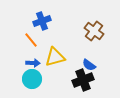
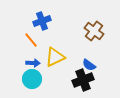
yellow triangle: rotated 10 degrees counterclockwise
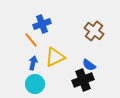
blue cross: moved 3 px down
blue arrow: rotated 80 degrees counterclockwise
cyan circle: moved 3 px right, 5 px down
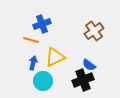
brown cross: rotated 18 degrees clockwise
orange line: rotated 35 degrees counterclockwise
cyan circle: moved 8 px right, 3 px up
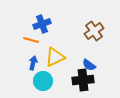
black cross: rotated 15 degrees clockwise
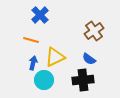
blue cross: moved 2 px left, 9 px up; rotated 24 degrees counterclockwise
blue semicircle: moved 6 px up
cyan circle: moved 1 px right, 1 px up
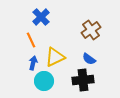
blue cross: moved 1 px right, 2 px down
brown cross: moved 3 px left, 1 px up
orange line: rotated 49 degrees clockwise
cyan circle: moved 1 px down
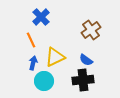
blue semicircle: moved 3 px left, 1 px down
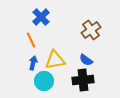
yellow triangle: moved 3 px down; rotated 15 degrees clockwise
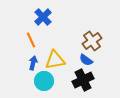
blue cross: moved 2 px right
brown cross: moved 1 px right, 11 px down
black cross: rotated 20 degrees counterclockwise
